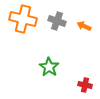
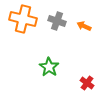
red cross: moved 2 px right, 2 px up; rotated 24 degrees clockwise
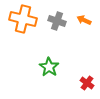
orange arrow: moved 6 px up
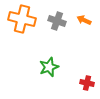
orange cross: moved 1 px left
green star: rotated 18 degrees clockwise
red cross: rotated 24 degrees counterclockwise
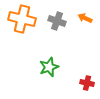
orange arrow: moved 1 px right, 2 px up
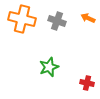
orange arrow: moved 3 px right
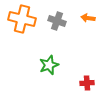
orange arrow: rotated 16 degrees counterclockwise
green star: moved 2 px up
red cross: rotated 16 degrees counterclockwise
